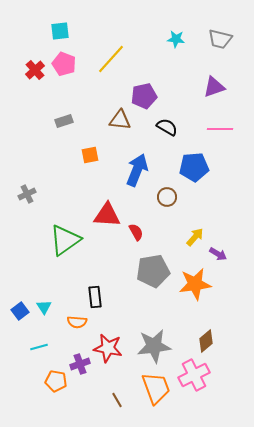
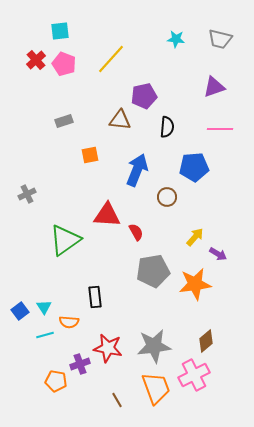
red cross: moved 1 px right, 10 px up
black semicircle: rotated 65 degrees clockwise
orange semicircle: moved 8 px left
cyan line: moved 6 px right, 12 px up
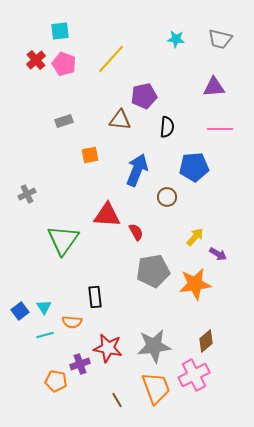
purple triangle: rotated 15 degrees clockwise
green triangle: moved 2 px left; rotated 20 degrees counterclockwise
orange semicircle: moved 3 px right
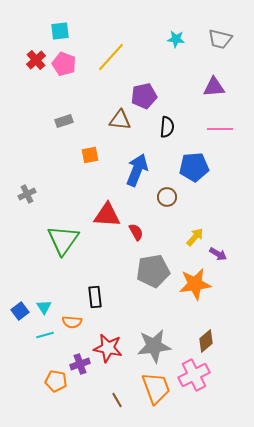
yellow line: moved 2 px up
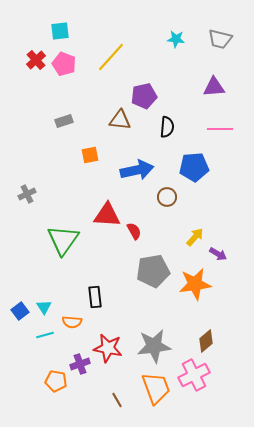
blue arrow: rotated 56 degrees clockwise
red semicircle: moved 2 px left, 1 px up
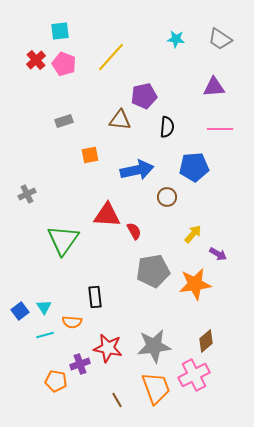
gray trapezoid: rotated 20 degrees clockwise
yellow arrow: moved 2 px left, 3 px up
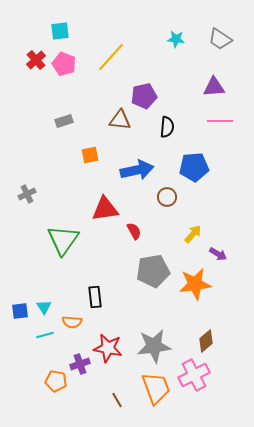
pink line: moved 8 px up
red triangle: moved 2 px left, 6 px up; rotated 12 degrees counterclockwise
blue square: rotated 30 degrees clockwise
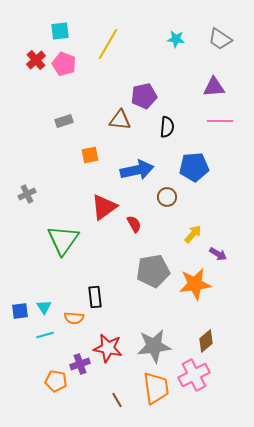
yellow line: moved 3 px left, 13 px up; rotated 12 degrees counterclockwise
red triangle: moved 1 px left, 2 px up; rotated 28 degrees counterclockwise
red semicircle: moved 7 px up
orange semicircle: moved 2 px right, 4 px up
orange trapezoid: rotated 12 degrees clockwise
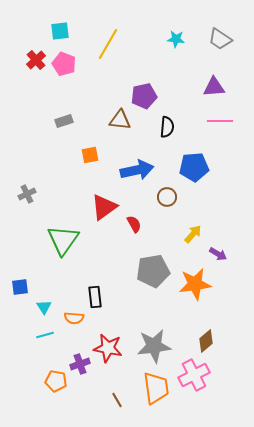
blue square: moved 24 px up
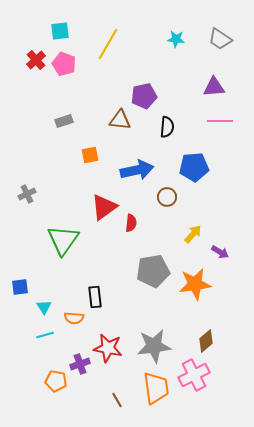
red semicircle: moved 3 px left, 1 px up; rotated 36 degrees clockwise
purple arrow: moved 2 px right, 2 px up
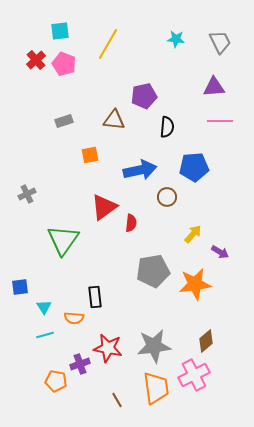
gray trapezoid: moved 3 px down; rotated 150 degrees counterclockwise
brown triangle: moved 6 px left
blue arrow: moved 3 px right
